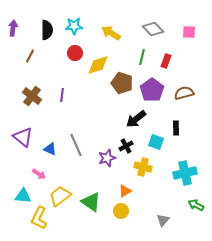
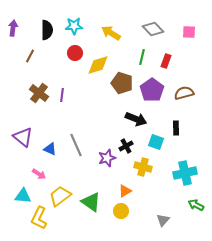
brown cross: moved 7 px right, 3 px up
black arrow: rotated 120 degrees counterclockwise
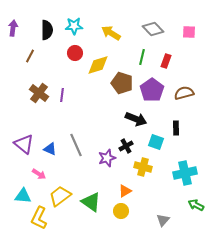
purple triangle: moved 1 px right, 7 px down
